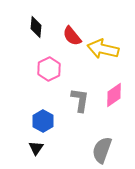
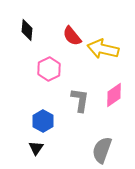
black diamond: moved 9 px left, 3 px down
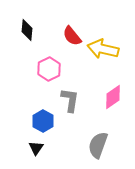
pink diamond: moved 1 px left, 2 px down
gray L-shape: moved 10 px left
gray semicircle: moved 4 px left, 5 px up
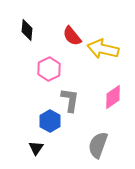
blue hexagon: moved 7 px right
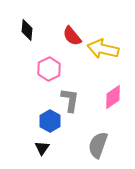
black triangle: moved 6 px right
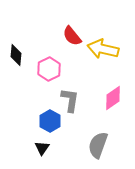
black diamond: moved 11 px left, 25 px down
pink diamond: moved 1 px down
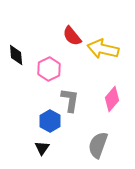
black diamond: rotated 10 degrees counterclockwise
pink diamond: moved 1 px left, 1 px down; rotated 15 degrees counterclockwise
